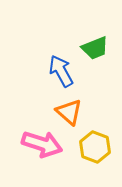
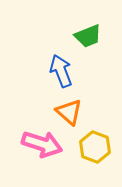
green trapezoid: moved 7 px left, 12 px up
blue arrow: rotated 8 degrees clockwise
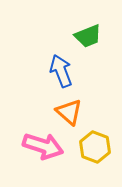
pink arrow: moved 1 px right, 2 px down
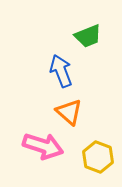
yellow hexagon: moved 3 px right, 10 px down
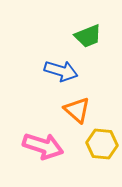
blue arrow: rotated 128 degrees clockwise
orange triangle: moved 8 px right, 2 px up
yellow hexagon: moved 4 px right, 13 px up; rotated 16 degrees counterclockwise
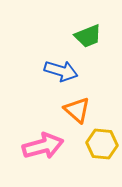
pink arrow: rotated 33 degrees counterclockwise
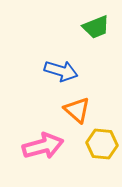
green trapezoid: moved 8 px right, 9 px up
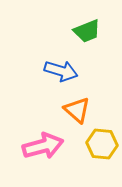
green trapezoid: moved 9 px left, 4 px down
